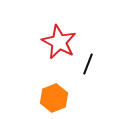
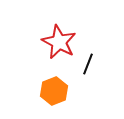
orange hexagon: moved 7 px up
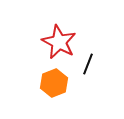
orange hexagon: moved 8 px up
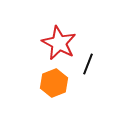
red star: moved 1 px down
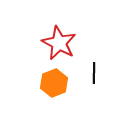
black line: moved 6 px right, 9 px down; rotated 20 degrees counterclockwise
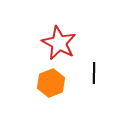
orange hexagon: moved 3 px left
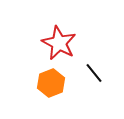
black line: rotated 40 degrees counterclockwise
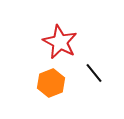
red star: moved 1 px right, 1 px up
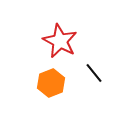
red star: moved 1 px up
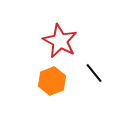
orange hexagon: moved 1 px right, 2 px up
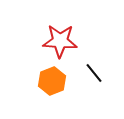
red star: rotated 24 degrees counterclockwise
